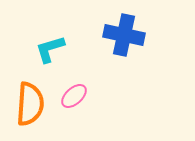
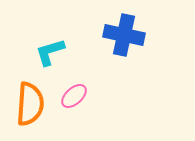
cyan L-shape: moved 3 px down
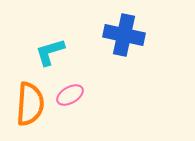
pink ellipse: moved 4 px left, 1 px up; rotated 12 degrees clockwise
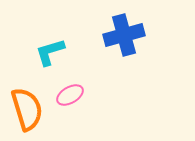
blue cross: rotated 27 degrees counterclockwise
orange semicircle: moved 3 px left, 5 px down; rotated 21 degrees counterclockwise
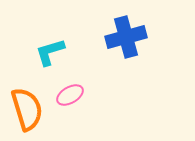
blue cross: moved 2 px right, 2 px down
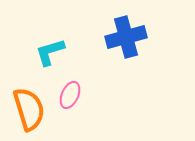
pink ellipse: rotated 36 degrees counterclockwise
orange semicircle: moved 2 px right
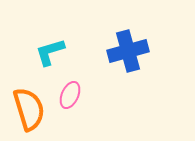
blue cross: moved 2 px right, 14 px down
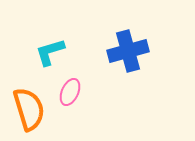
pink ellipse: moved 3 px up
